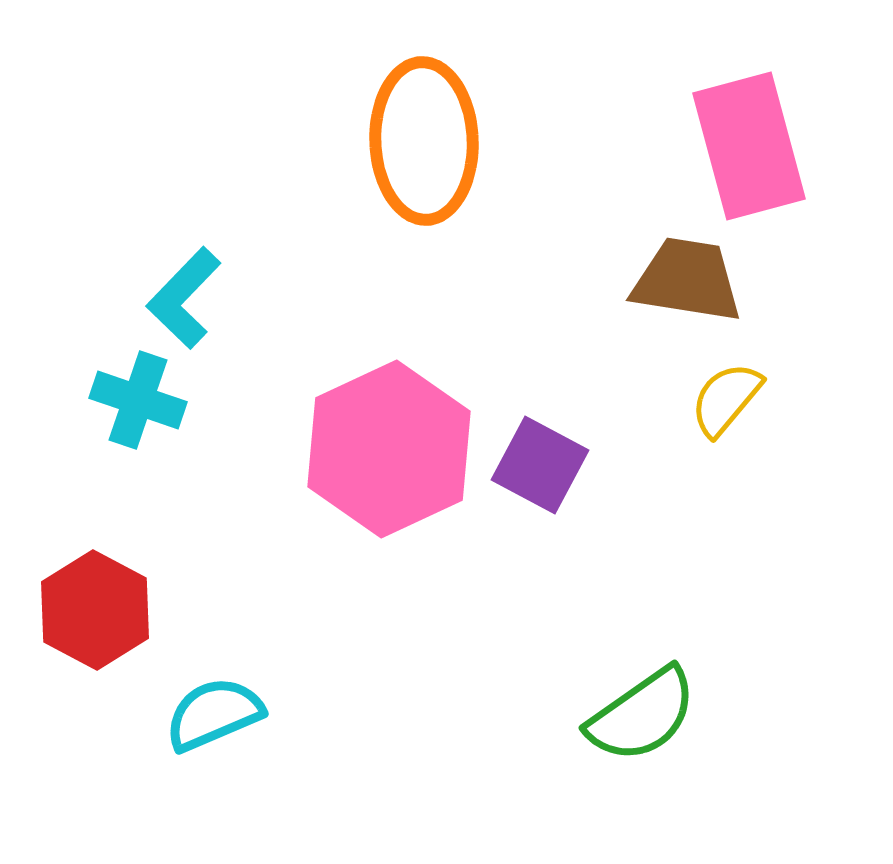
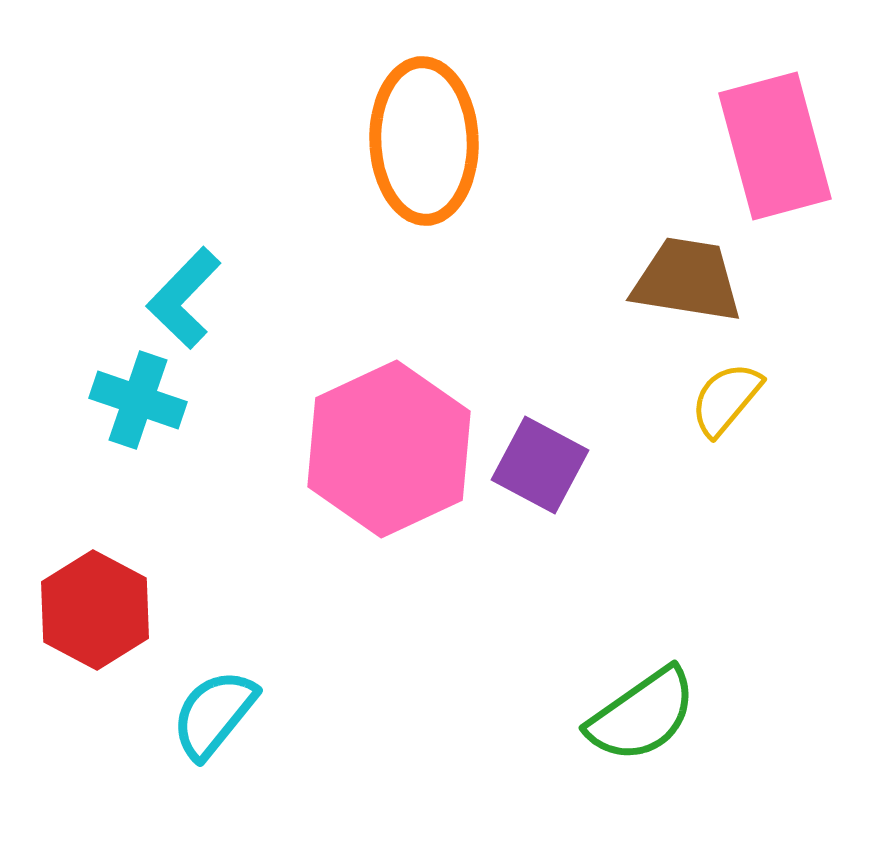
pink rectangle: moved 26 px right
cyan semicircle: rotated 28 degrees counterclockwise
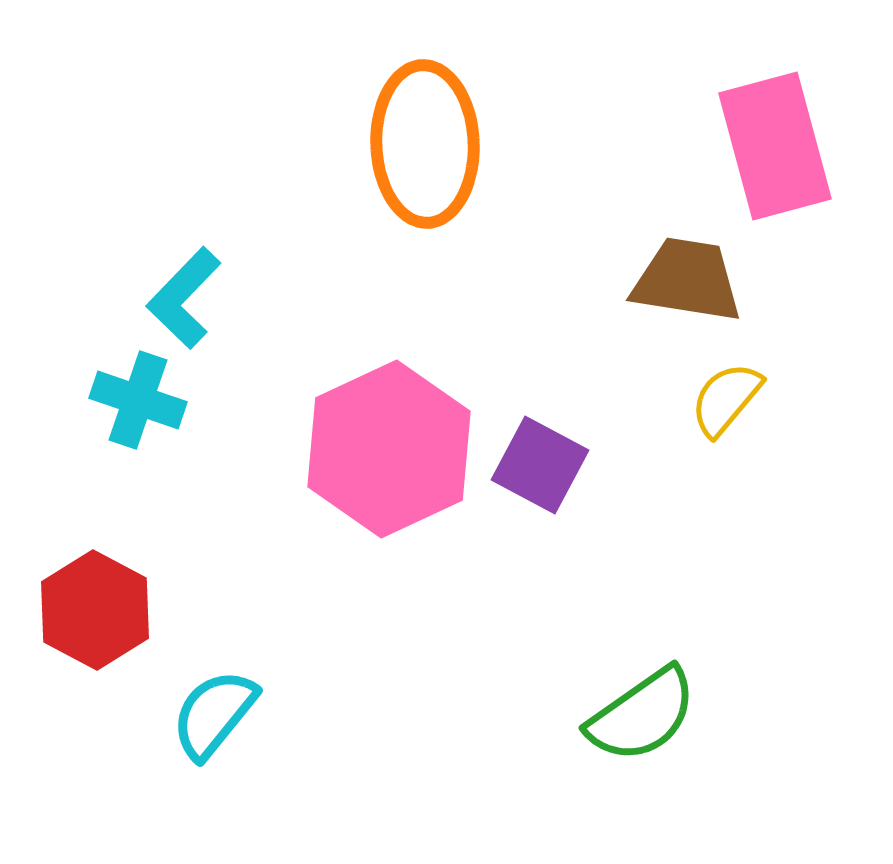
orange ellipse: moved 1 px right, 3 px down
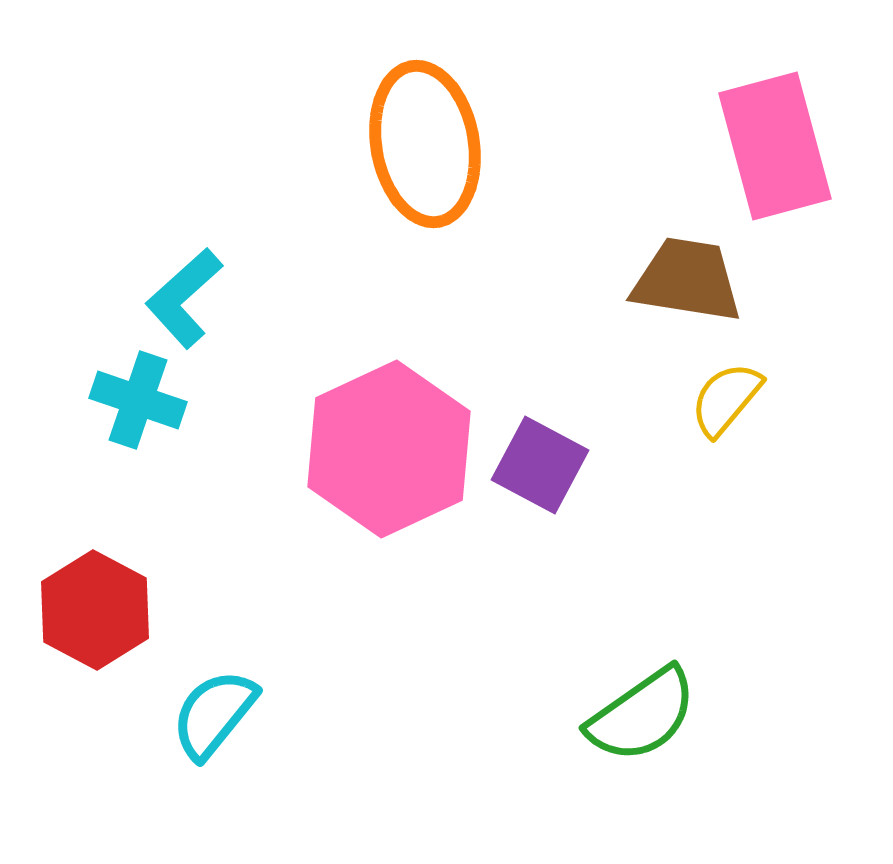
orange ellipse: rotated 8 degrees counterclockwise
cyan L-shape: rotated 4 degrees clockwise
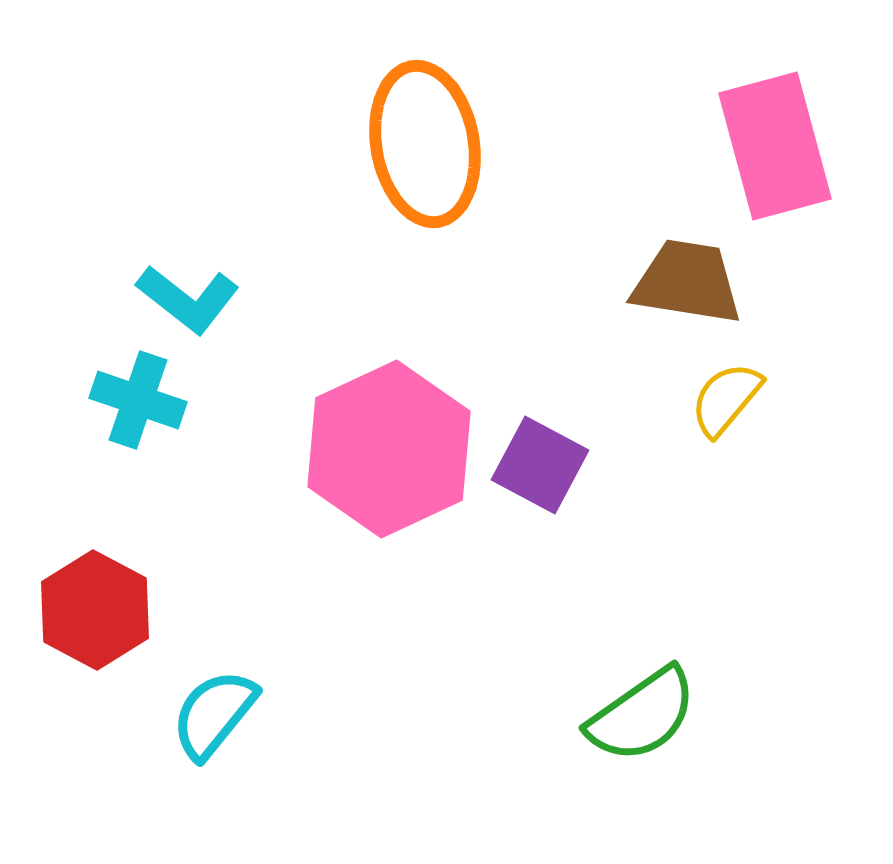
brown trapezoid: moved 2 px down
cyan L-shape: moved 4 px right, 1 px down; rotated 100 degrees counterclockwise
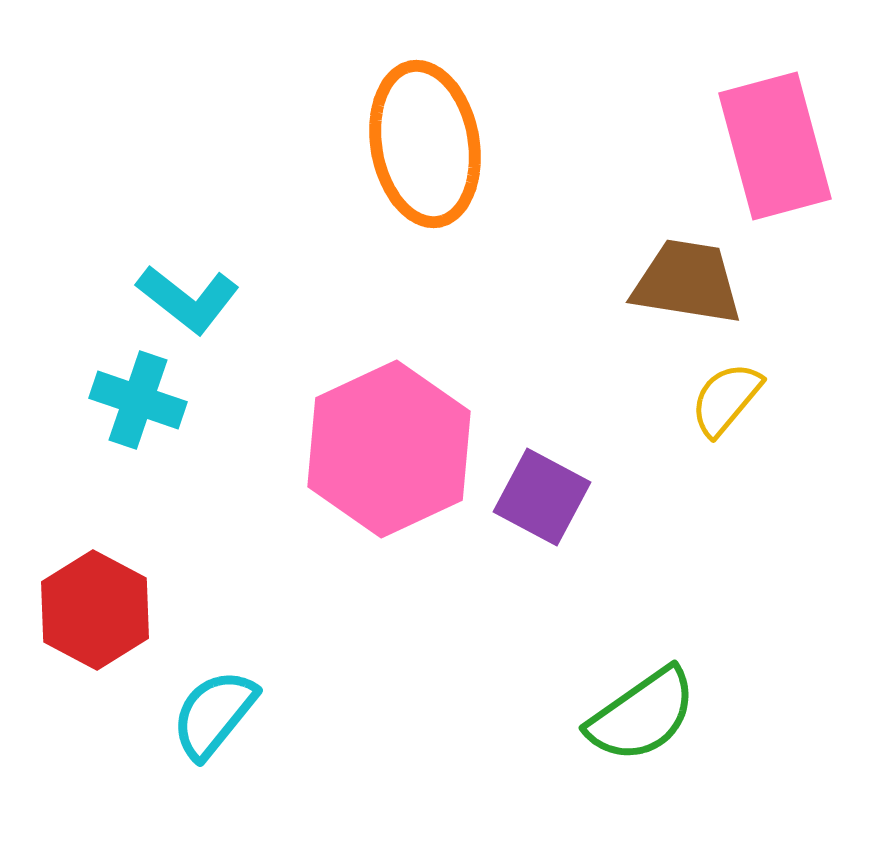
purple square: moved 2 px right, 32 px down
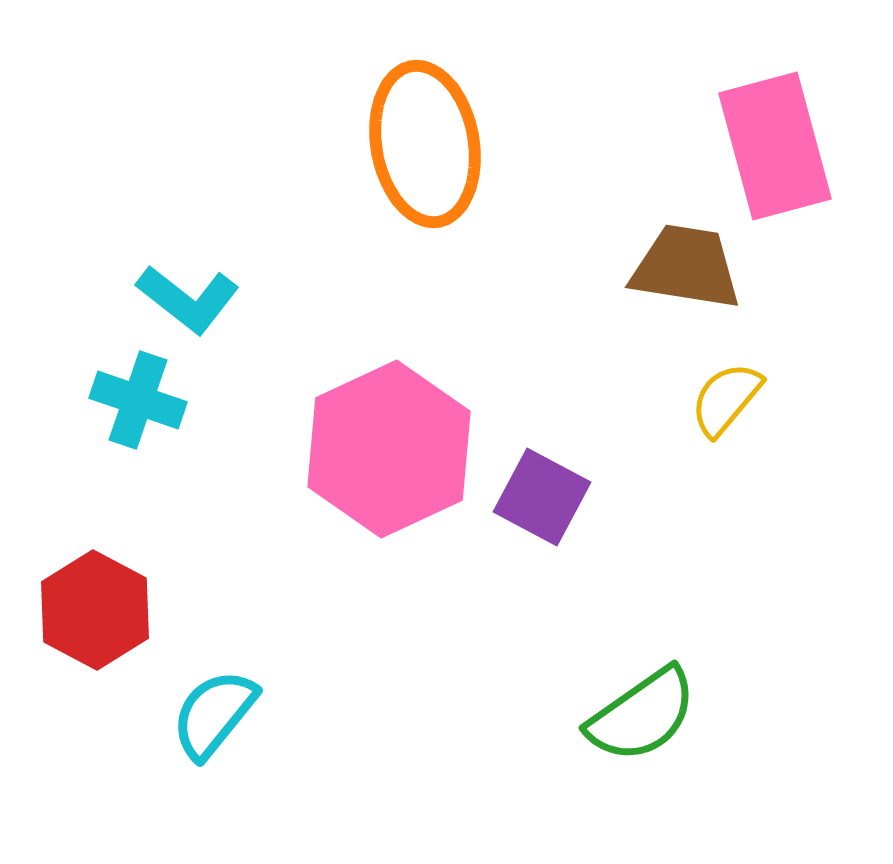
brown trapezoid: moved 1 px left, 15 px up
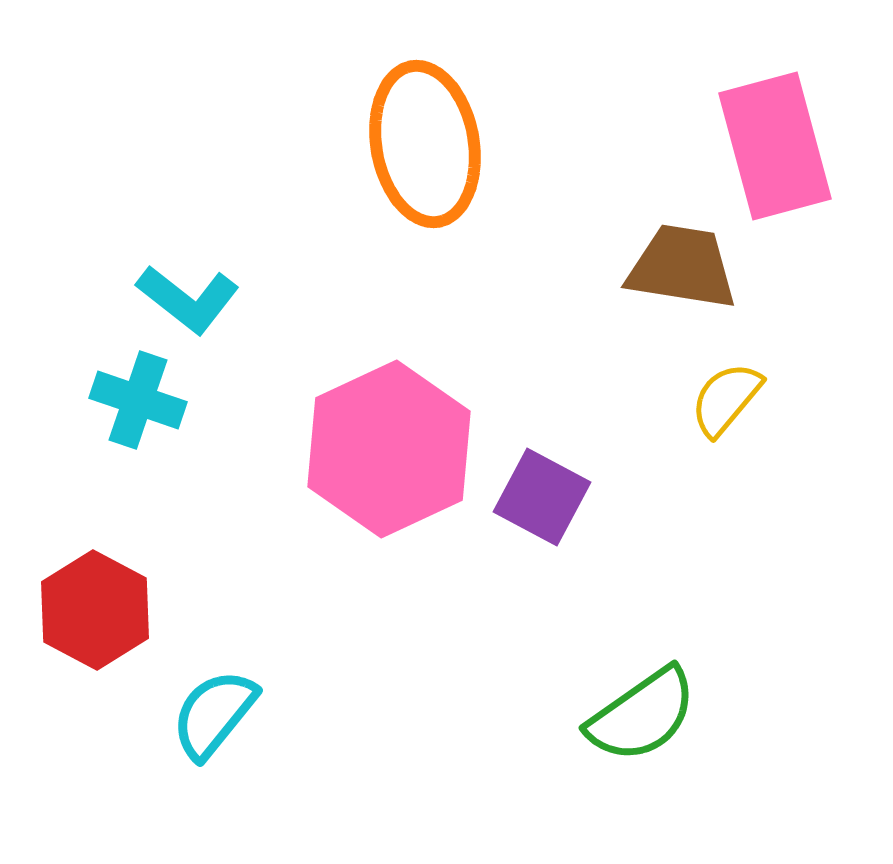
brown trapezoid: moved 4 px left
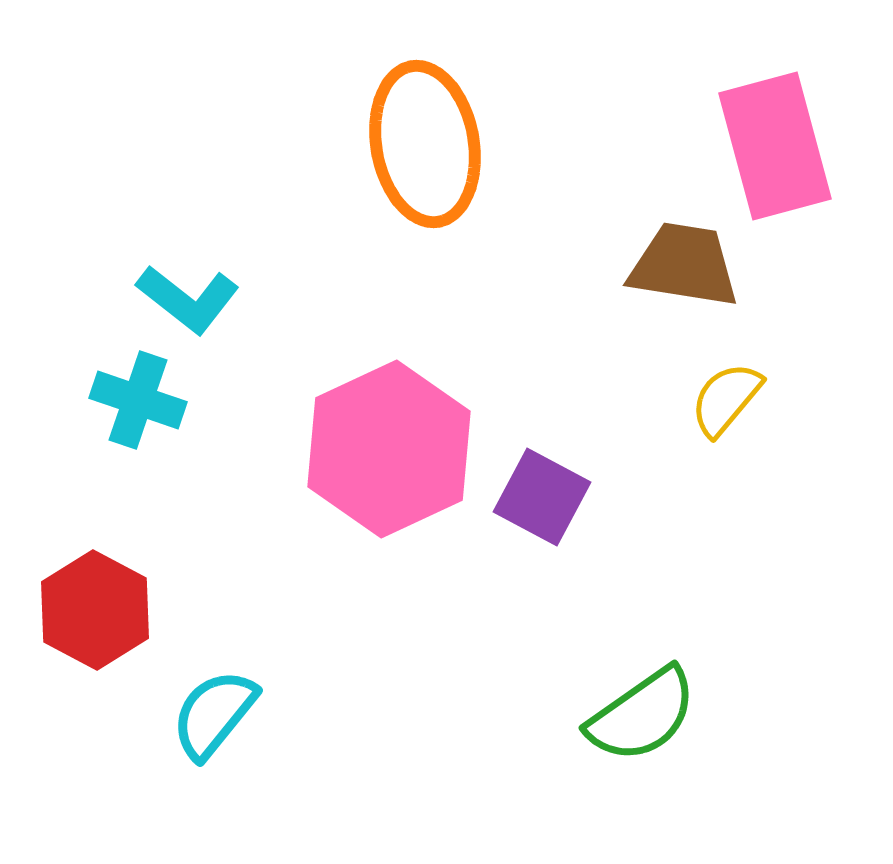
brown trapezoid: moved 2 px right, 2 px up
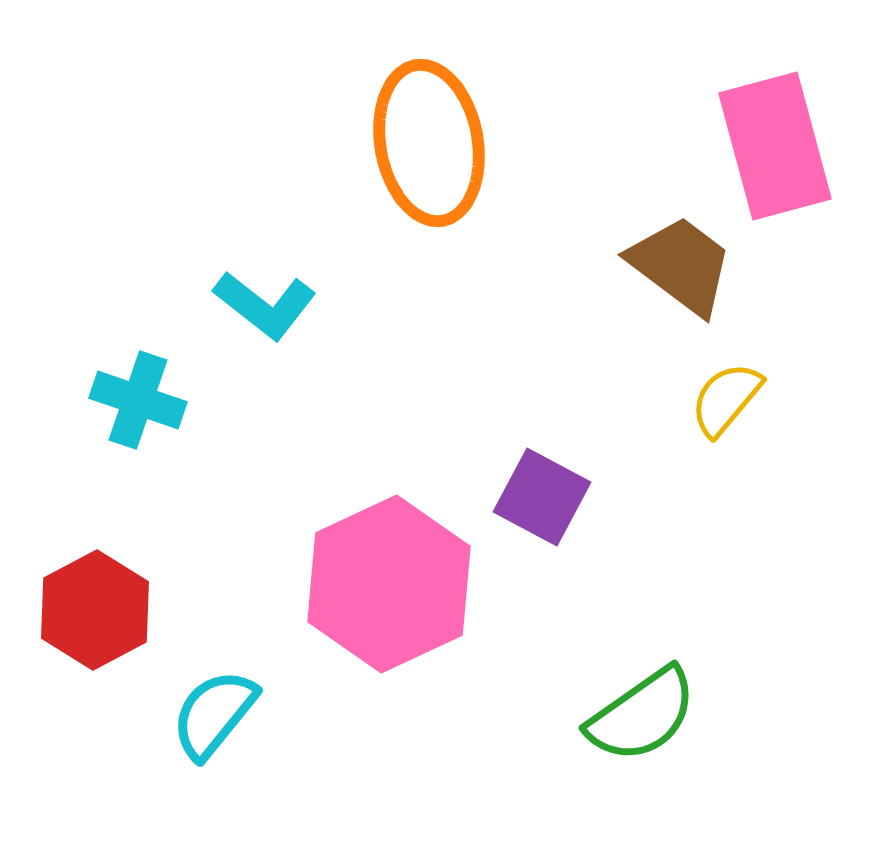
orange ellipse: moved 4 px right, 1 px up
brown trapezoid: moved 3 px left; rotated 28 degrees clockwise
cyan L-shape: moved 77 px right, 6 px down
pink hexagon: moved 135 px down
red hexagon: rotated 4 degrees clockwise
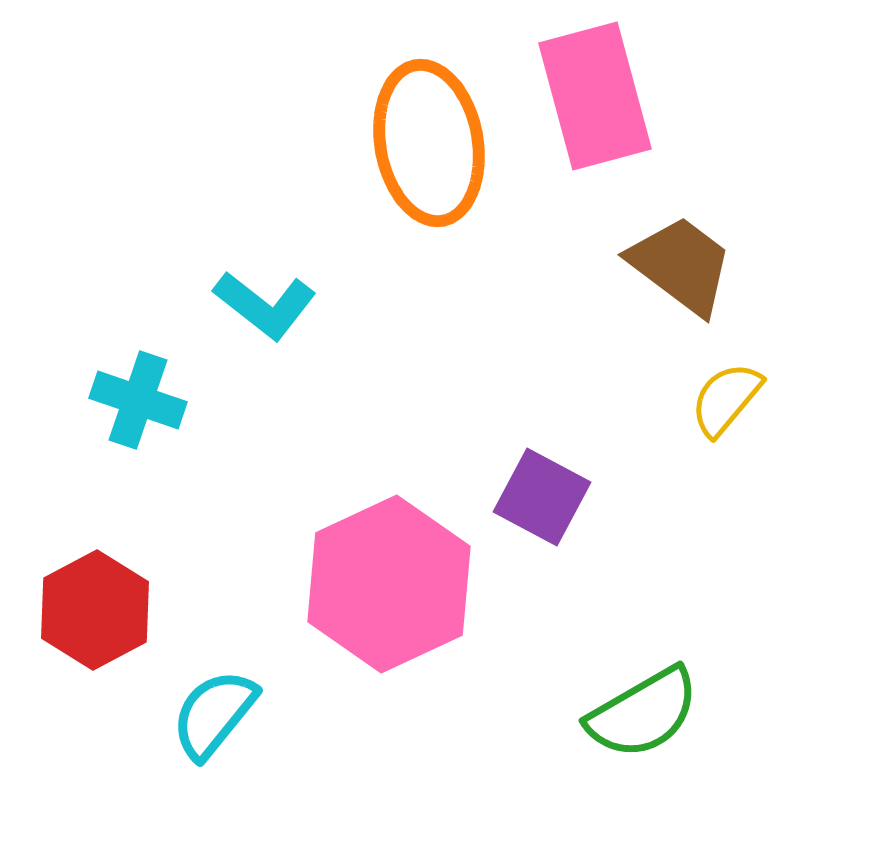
pink rectangle: moved 180 px left, 50 px up
green semicircle: moved 1 px right, 2 px up; rotated 5 degrees clockwise
